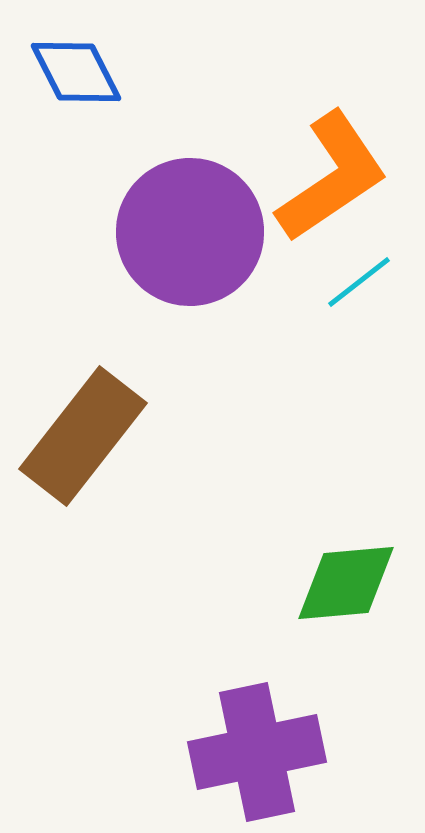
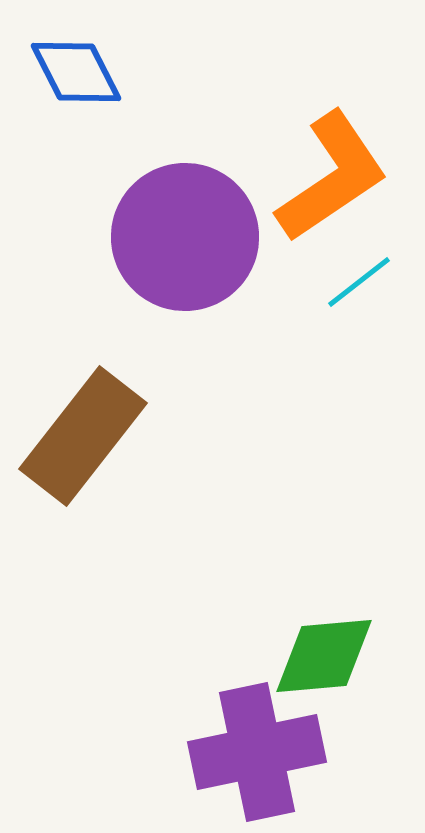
purple circle: moved 5 px left, 5 px down
green diamond: moved 22 px left, 73 px down
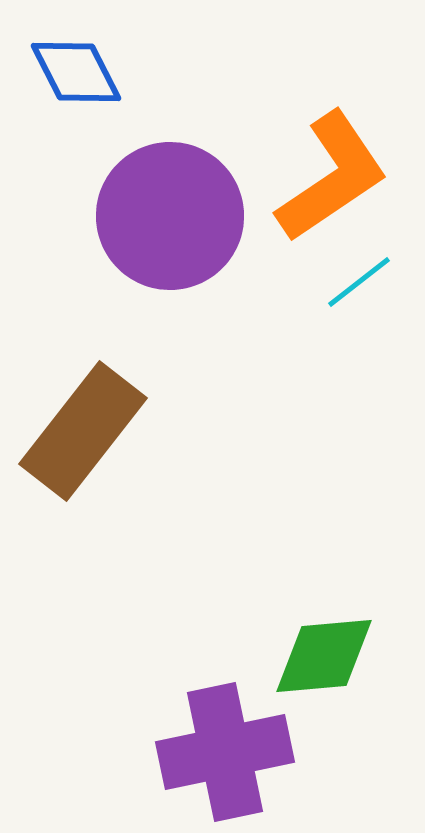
purple circle: moved 15 px left, 21 px up
brown rectangle: moved 5 px up
purple cross: moved 32 px left
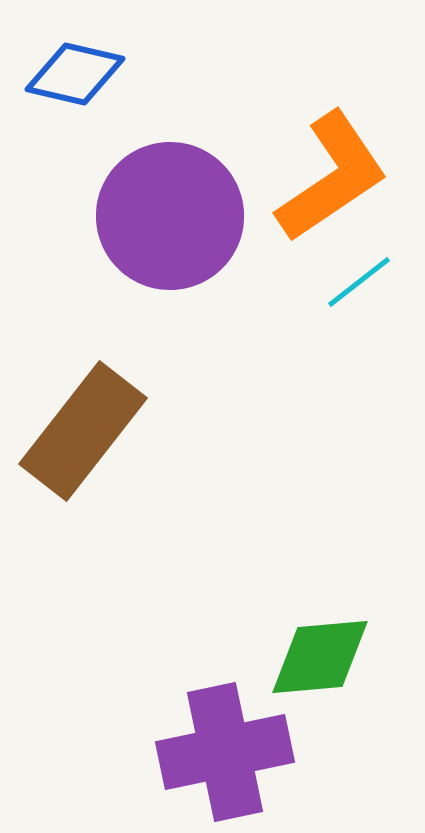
blue diamond: moved 1 px left, 2 px down; rotated 50 degrees counterclockwise
green diamond: moved 4 px left, 1 px down
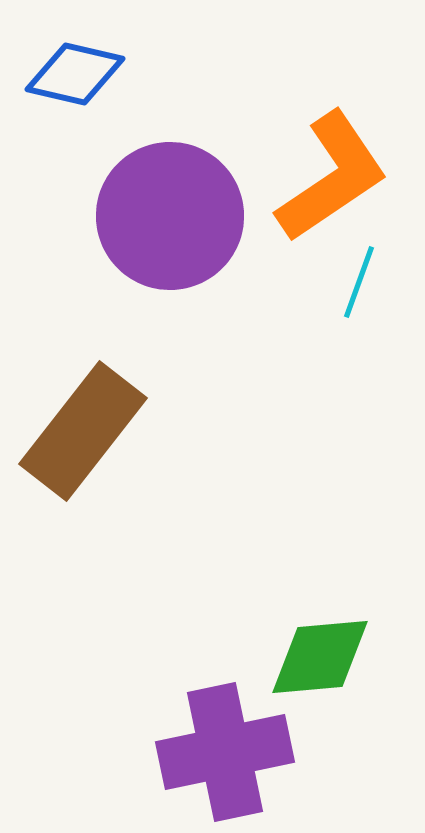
cyan line: rotated 32 degrees counterclockwise
